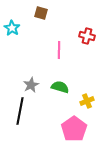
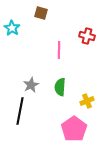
green semicircle: rotated 102 degrees counterclockwise
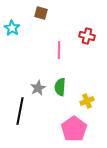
gray star: moved 7 px right, 3 px down
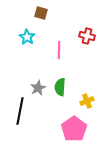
cyan star: moved 15 px right, 9 px down
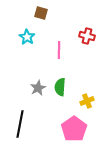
black line: moved 13 px down
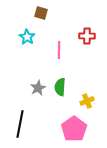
red cross: rotated 14 degrees counterclockwise
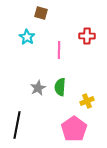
black line: moved 3 px left, 1 px down
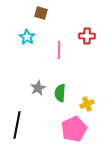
green semicircle: moved 6 px down
yellow cross: moved 3 px down
pink pentagon: rotated 10 degrees clockwise
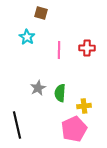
red cross: moved 12 px down
yellow cross: moved 3 px left, 2 px down; rotated 16 degrees clockwise
black line: rotated 24 degrees counterclockwise
